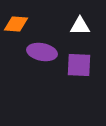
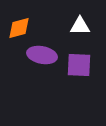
orange diamond: moved 3 px right, 4 px down; rotated 20 degrees counterclockwise
purple ellipse: moved 3 px down
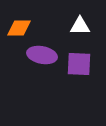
orange diamond: rotated 15 degrees clockwise
purple square: moved 1 px up
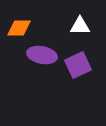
purple square: moved 1 px left, 1 px down; rotated 28 degrees counterclockwise
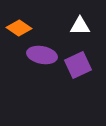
orange diamond: rotated 35 degrees clockwise
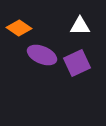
purple ellipse: rotated 12 degrees clockwise
purple square: moved 1 px left, 2 px up
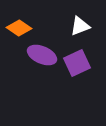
white triangle: rotated 20 degrees counterclockwise
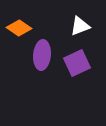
purple ellipse: rotated 72 degrees clockwise
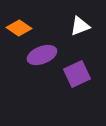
purple ellipse: rotated 64 degrees clockwise
purple square: moved 11 px down
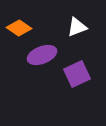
white triangle: moved 3 px left, 1 px down
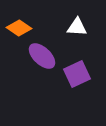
white triangle: rotated 25 degrees clockwise
purple ellipse: moved 1 px down; rotated 64 degrees clockwise
